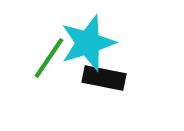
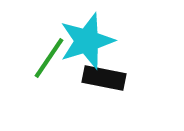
cyan star: moved 1 px left, 2 px up
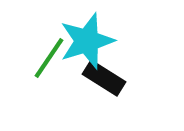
black rectangle: rotated 21 degrees clockwise
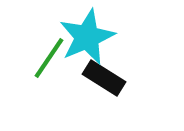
cyan star: moved 4 px up; rotated 6 degrees counterclockwise
